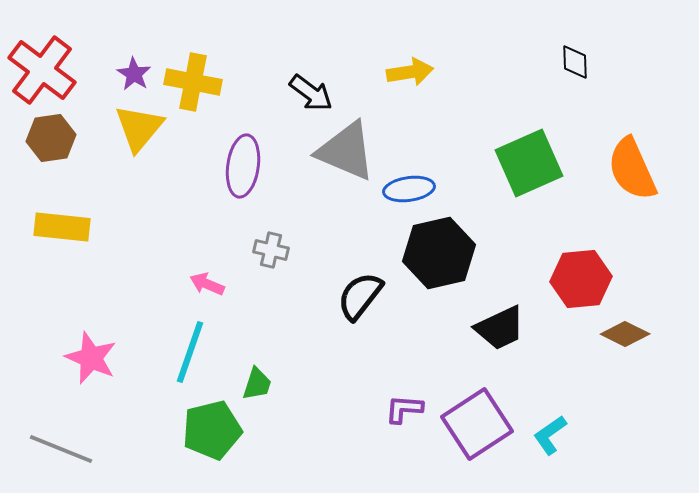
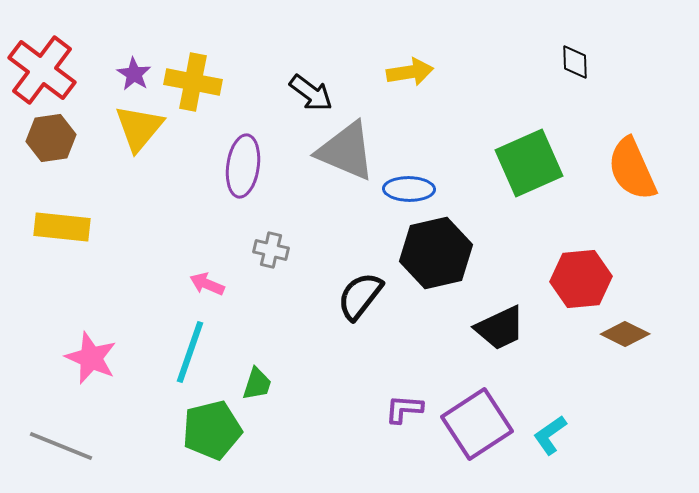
blue ellipse: rotated 9 degrees clockwise
black hexagon: moved 3 px left
gray line: moved 3 px up
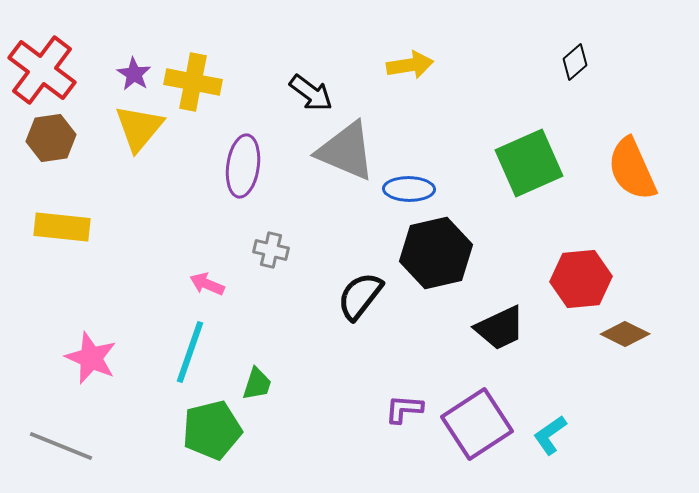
black diamond: rotated 51 degrees clockwise
yellow arrow: moved 7 px up
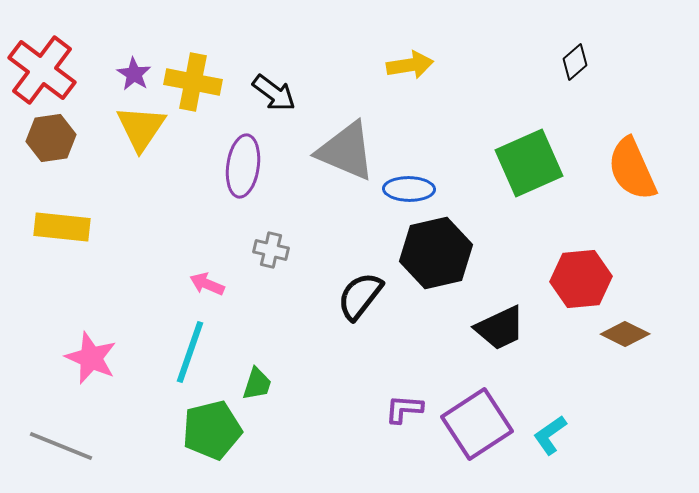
black arrow: moved 37 px left
yellow triangle: moved 2 px right; rotated 6 degrees counterclockwise
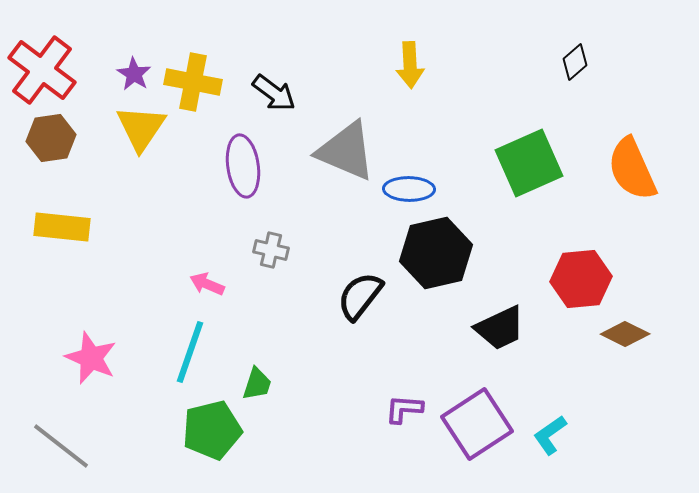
yellow arrow: rotated 96 degrees clockwise
purple ellipse: rotated 16 degrees counterclockwise
gray line: rotated 16 degrees clockwise
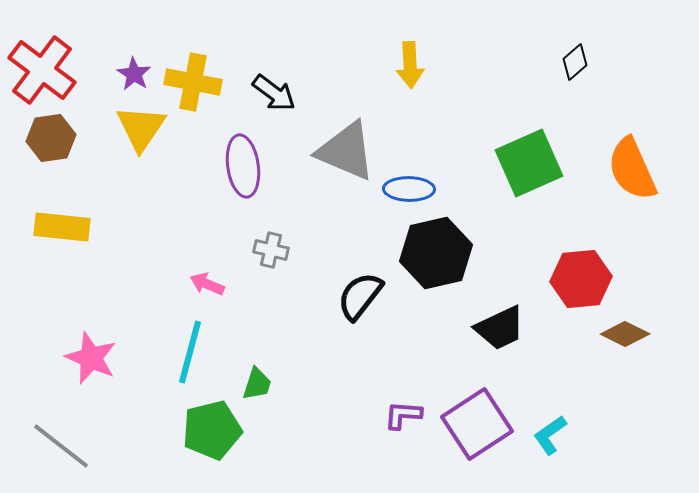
cyan line: rotated 4 degrees counterclockwise
purple L-shape: moved 1 px left, 6 px down
